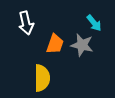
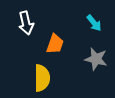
gray star: moved 14 px right, 14 px down
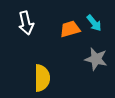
orange trapezoid: moved 15 px right, 15 px up; rotated 125 degrees counterclockwise
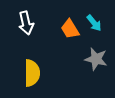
orange trapezoid: rotated 105 degrees counterclockwise
yellow semicircle: moved 10 px left, 5 px up
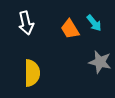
gray star: moved 4 px right, 3 px down
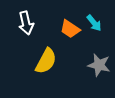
orange trapezoid: rotated 25 degrees counterclockwise
gray star: moved 1 px left, 3 px down
yellow semicircle: moved 14 px right, 12 px up; rotated 28 degrees clockwise
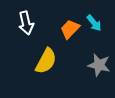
orange trapezoid: rotated 100 degrees clockwise
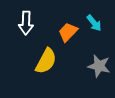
white arrow: rotated 15 degrees clockwise
orange trapezoid: moved 2 px left, 3 px down
gray star: moved 1 px down
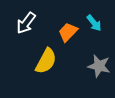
white arrow: rotated 35 degrees clockwise
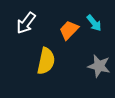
orange trapezoid: moved 1 px right, 2 px up
yellow semicircle: rotated 16 degrees counterclockwise
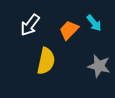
white arrow: moved 4 px right, 2 px down
